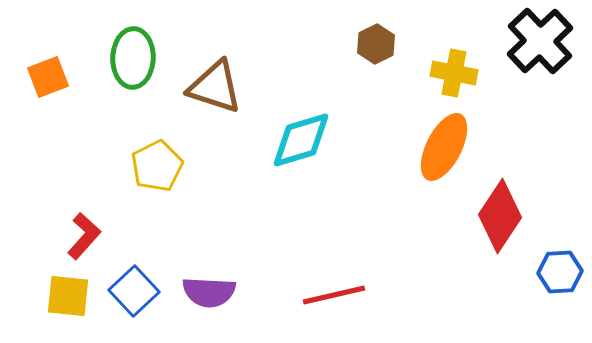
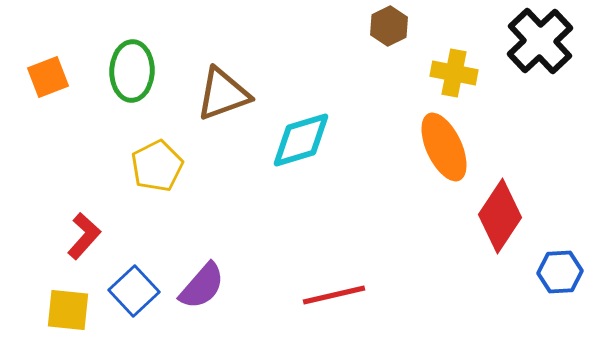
brown hexagon: moved 13 px right, 18 px up
green ellipse: moved 1 px left, 13 px down
brown triangle: moved 8 px right, 7 px down; rotated 38 degrees counterclockwise
orange ellipse: rotated 52 degrees counterclockwise
purple semicircle: moved 7 px left, 6 px up; rotated 52 degrees counterclockwise
yellow square: moved 14 px down
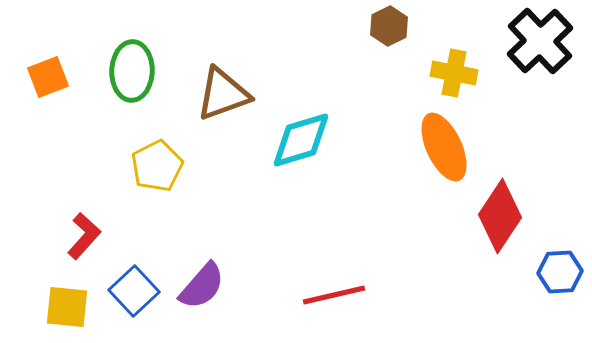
yellow square: moved 1 px left, 3 px up
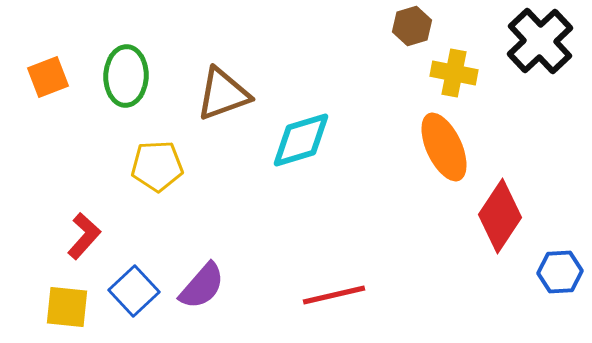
brown hexagon: moved 23 px right; rotated 9 degrees clockwise
green ellipse: moved 6 px left, 5 px down
yellow pentagon: rotated 24 degrees clockwise
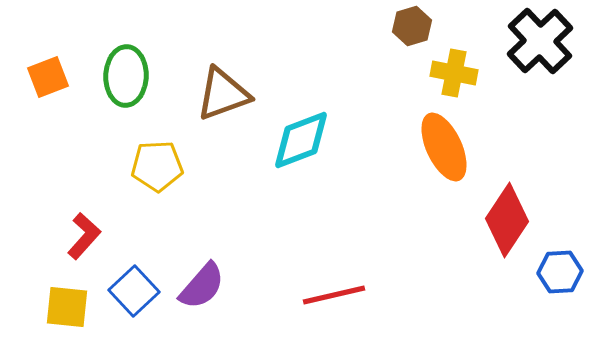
cyan diamond: rotated 4 degrees counterclockwise
red diamond: moved 7 px right, 4 px down
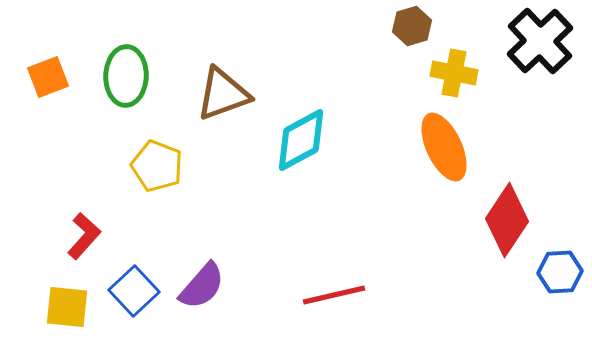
cyan diamond: rotated 8 degrees counterclockwise
yellow pentagon: rotated 24 degrees clockwise
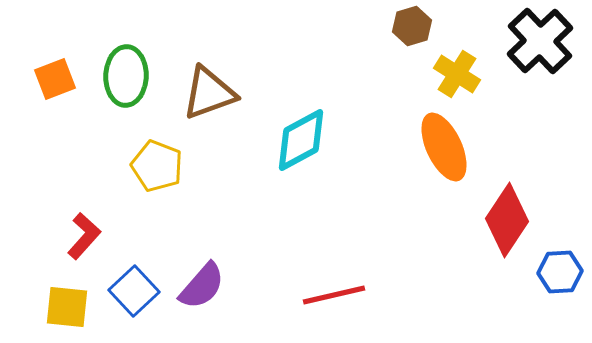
yellow cross: moved 3 px right, 1 px down; rotated 21 degrees clockwise
orange square: moved 7 px right, 2 px down
brown triangle: moved 14 px left, 1 px up
